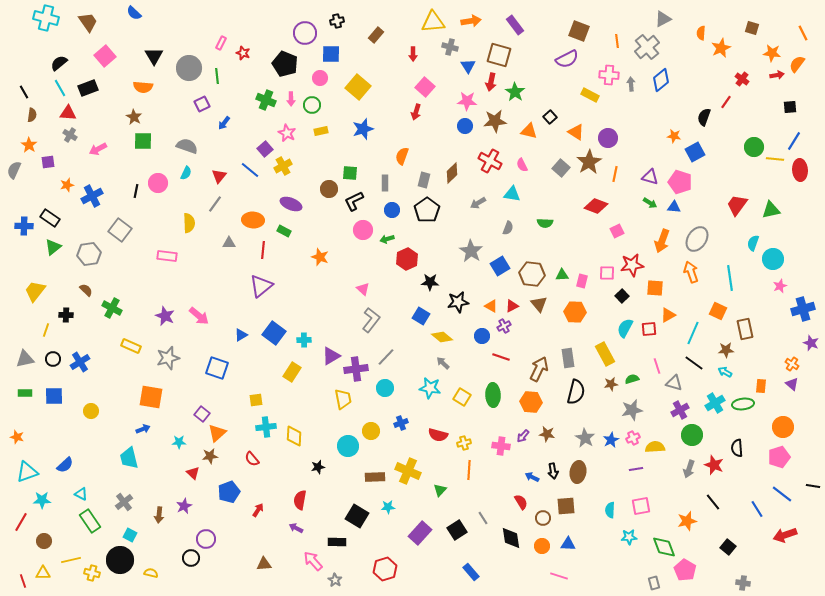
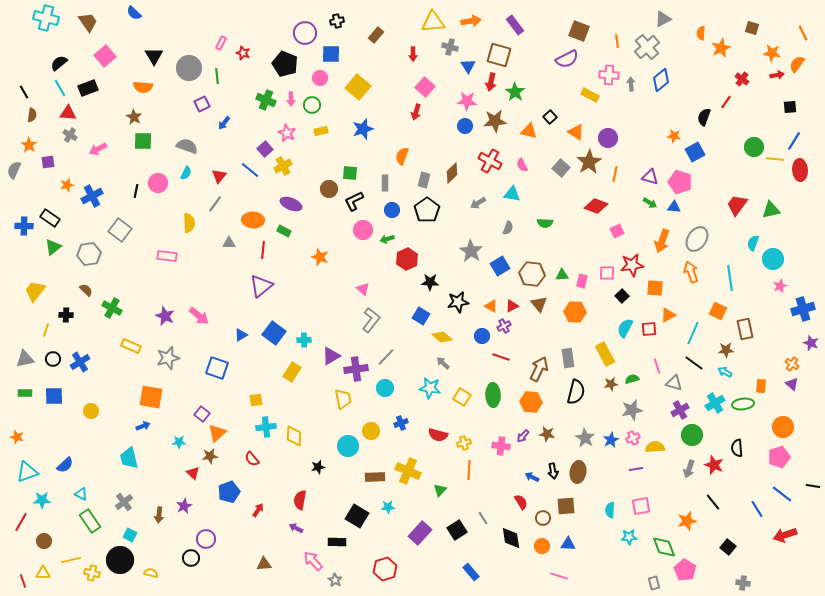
blue arrow at (143, 429): moved 3 px up
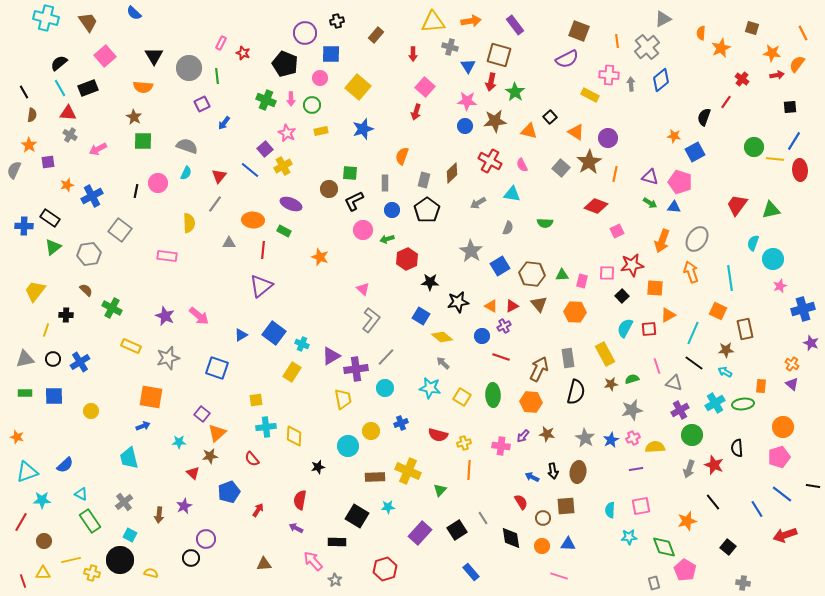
cyan cross at (304, 340): moved 2 px left, 4 px down; rotated 24 degrees clockwise
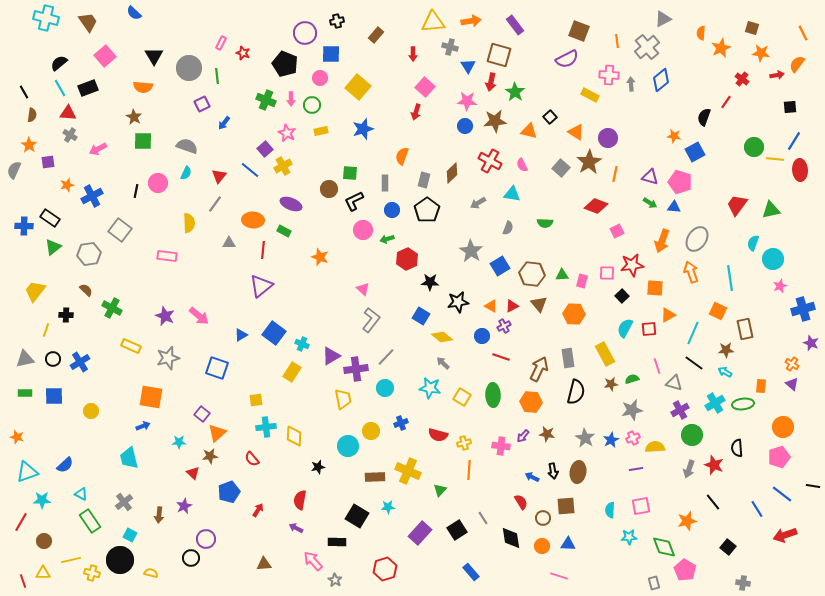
orange star at (772, 53): moved 11 px left
orange hexagon at (575, 312): moved 1 px left, 2 px down
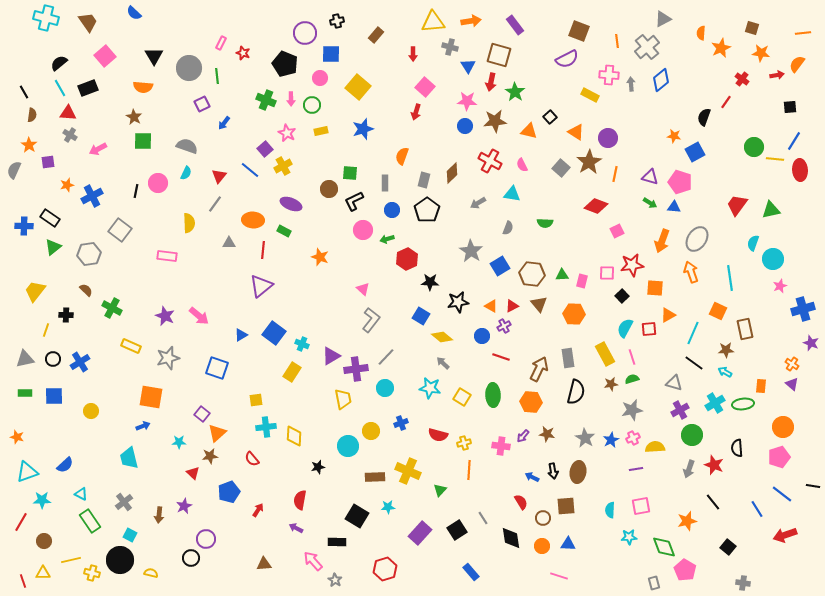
orange line at (803, 33): rotated 70 degrees counterclockwise
pink line at (657, 366): moved 25 px left, 9 px up
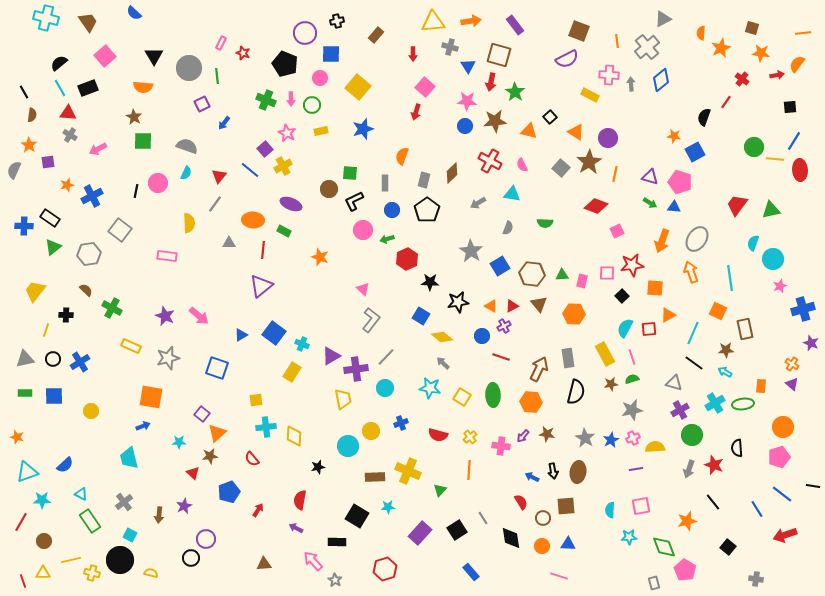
yellow cross at (464, 443): moved 6 px right, 6 px up; rotated 24 degrees counterclockwise
gray cross at (743, 583): moved 13 px right, 4 px up
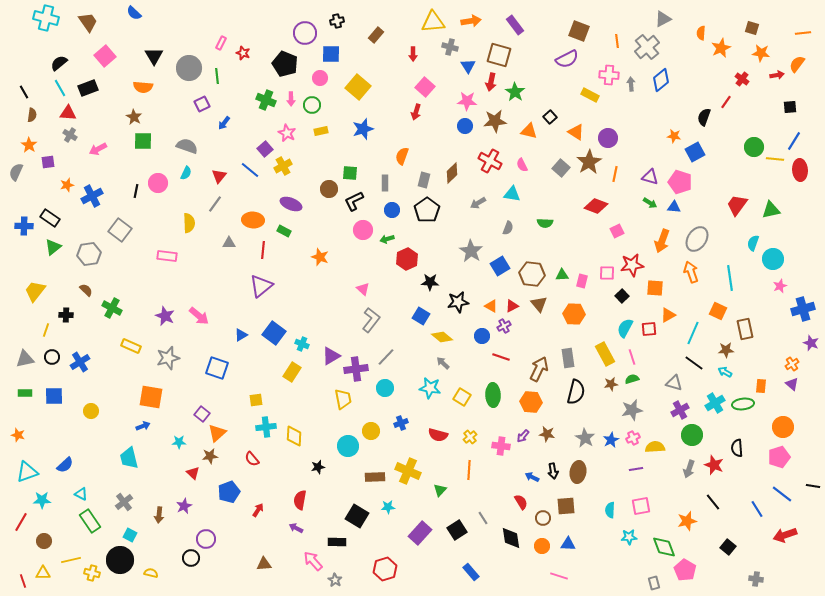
gray semicircle at (14, 170): moved 2 px right, 2 px down
black circle at (53, 359): moved 1 px left, 2 px up
orange cross at (792, 364): rotated 24 degrees clockwise
orange star at (17, 437): moved 1 px right, 2 px up
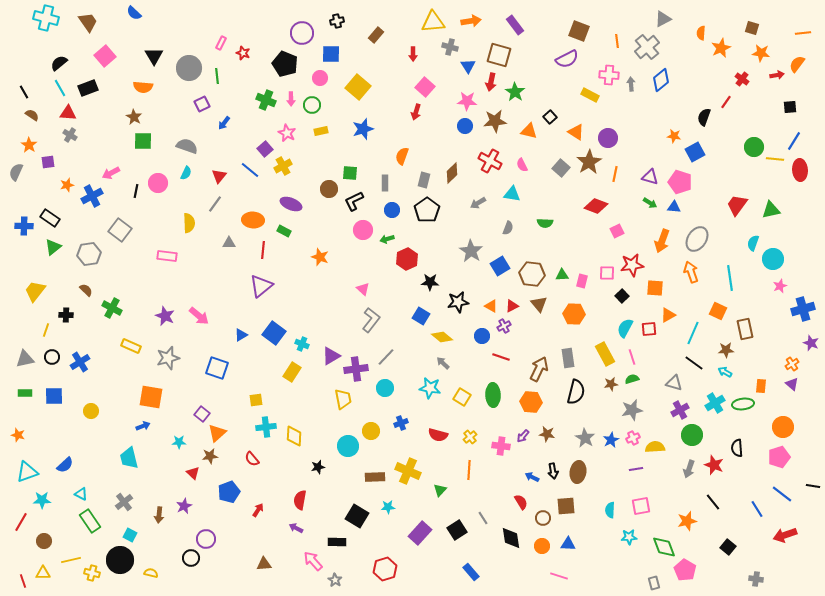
purple circle at (305, 33): moved 3 px left
brown semicircle at (32, 115): rotated 64 degrees counterclockwise
pink arrow at (98, 149): moved 13 px right, 24 px down
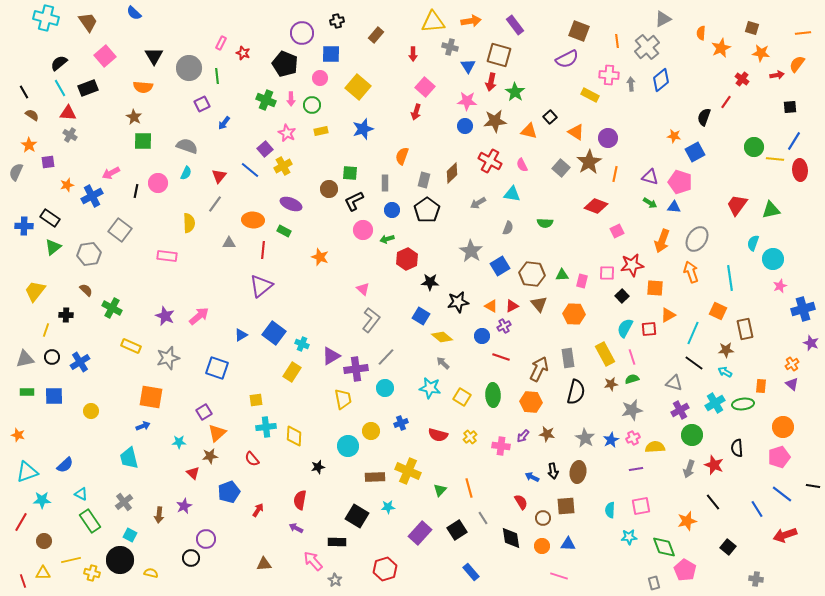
pink arrow at (199, 316): rotated 80 degrees counterclockwise
green rectangle at (25, 393): moved 2 px right, 1 px up
purple square at (202, 414): moved 2 px right, 2 px up; rotated 21 degrees clockwise
orange line at (469, 470): moved 18 px down; rotated 18 degrees counterclockwise
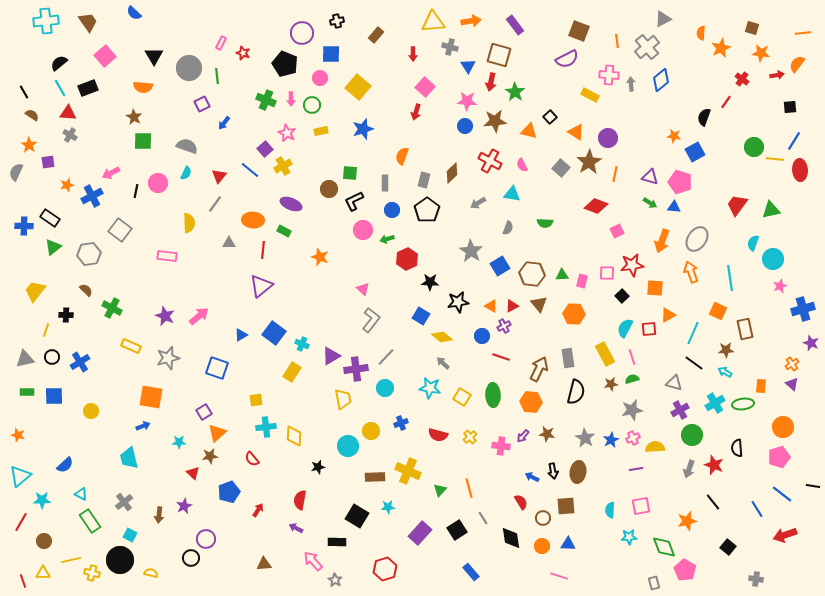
cyan cross at (46, 18): moved 3 px down; rotated 20 degrees counterclockwise
cyan triangle at (27, 472): moved 7 px left, 4 px down; rotated 20 degrees counterclockwise
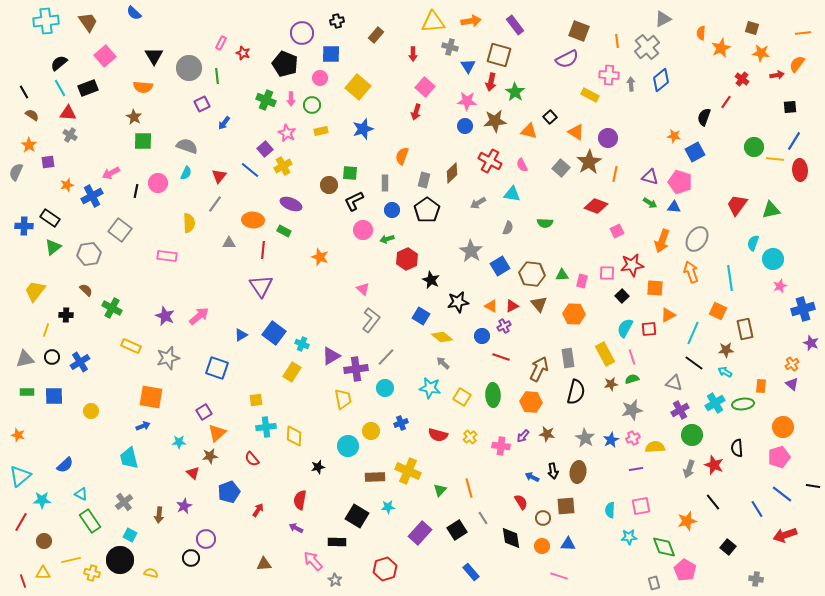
brown circle at (329, 189): moved 4 px up
black star at (430, 282): moved 1 px right, 2 px up; rotated 24 degrees clockwise
purple triangle at (261, 286): rotated 25 degrees counterclockwise
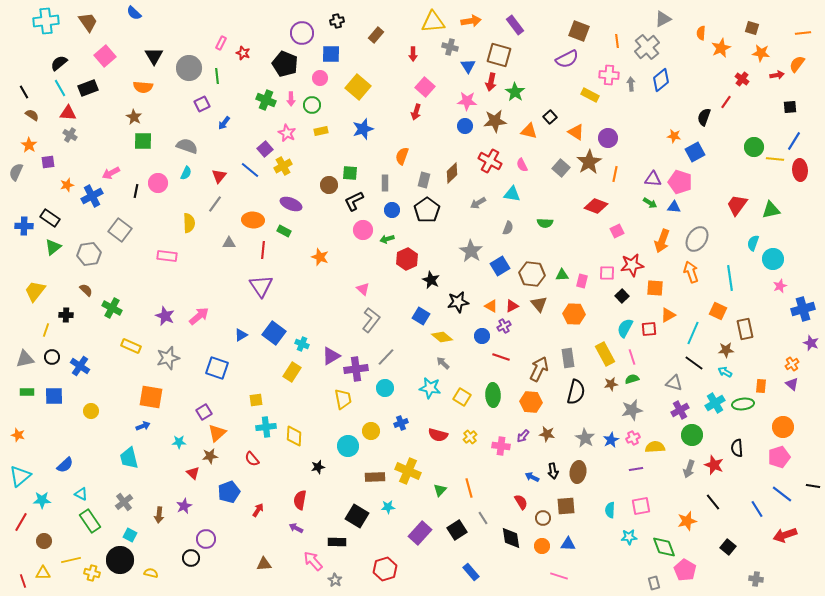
purple triangle at (650, 177): moved 3 px right, 2 px down; rotated 12 degrees counterclockwise
blue cross at (80, 362): moved 4 px down; rotated 24 degrees counterclockwise
